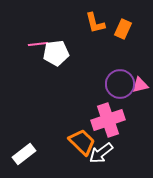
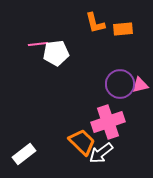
orange rectangle: rotated 60 degrees clockwise
pink cross: moved 2 px down
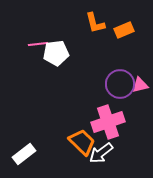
orange rectangle: moved 1 px right, 1 px down; rotated 18 degrees counterclockwise
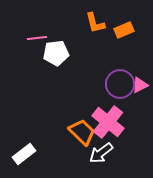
pink line: moved 1 px left, 6 px up
pink triangle: rotated 12 degrees counterclockwise
pink cross: rotated 32 degrees counterclockwise
orange trapezoid: moved 10 px up
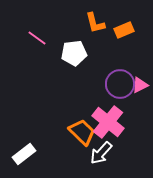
pink line: rotated 42 degrees clockwise
white pentagon: moved 18 px right
white arrow: rotated 10 degrees counterclockwise
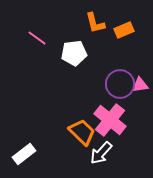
pink triangle: rotated 18 degrees clockwise
pink cross: moved 2 px right, 2 px up
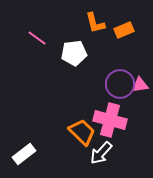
pink cross: rotated 24 degrees counterclockwise
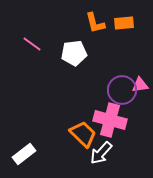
orange rectangle: moved 7 px up; rotated 18 degrees clockwise
pink line: moved 5 px left, 6 px down
purple circle: moved 2 px right, 6 px down
orange trapezoid: moved 1 px right, 2 px down
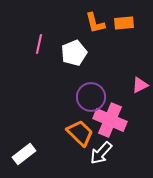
pink line: moved 7 px right; rotated 66 degrees clockwise
white pentagon: rotated 15 degrees counterclockwise
pink triangle: rotated 18 degrees counterclockwise
purple circle: moved 31 px left, 7 px down
pink cross: rotated 8 degrees clockwise
orange trapezoid: moved 3 px left, 1 px up
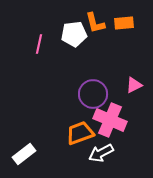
white pentagon: moved 19 px up; rotated 15 degrees clockwise
pink triangle: moved 6 px left
purple circle: moved 2 px right, 3 px up
orange trapezoid: rotated 64 degrees counterclockwise
white arrow: rotated 20 degrees clockwise
